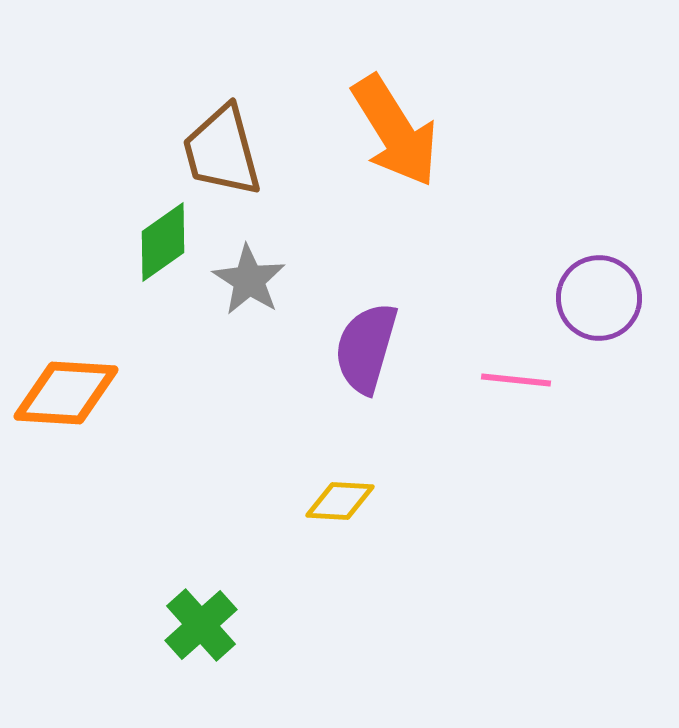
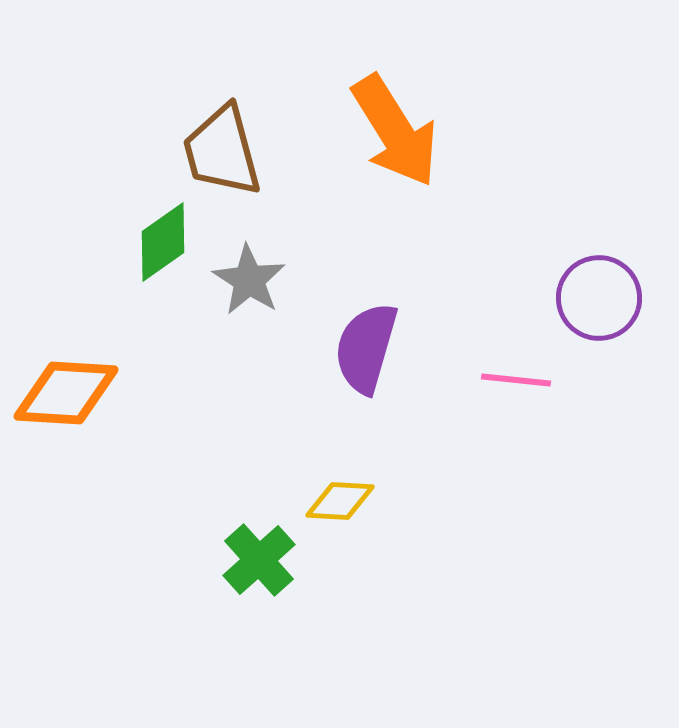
green cross: moved 58 px right, 65 px up
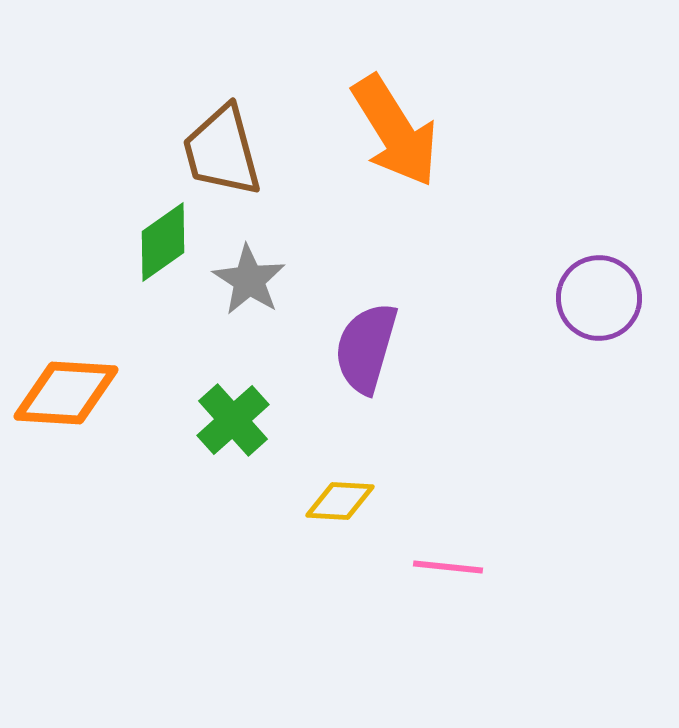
pink line: moved 68 px left, 187 px down
green cross: moved 26 px left, 140 px up
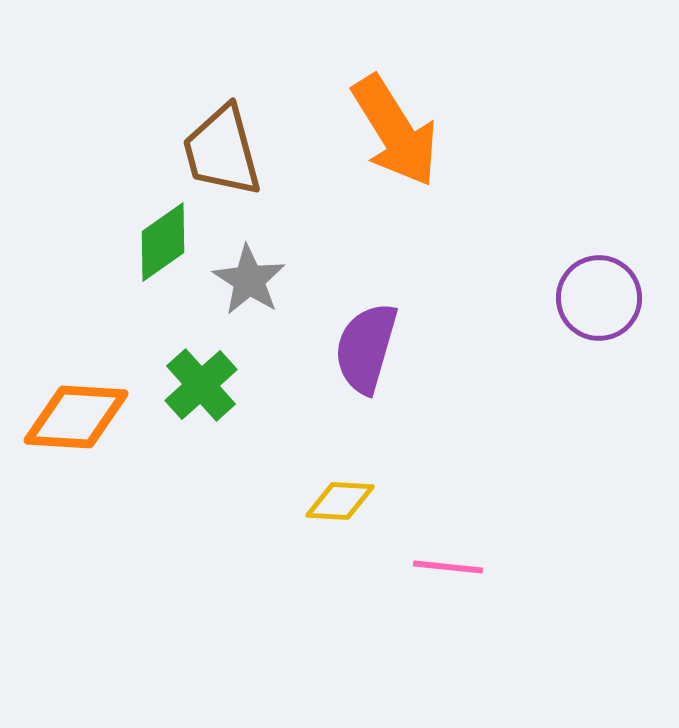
orange diamond: moved 10 px right, 24 px down
green cross: moved 32 px left, 35 px up
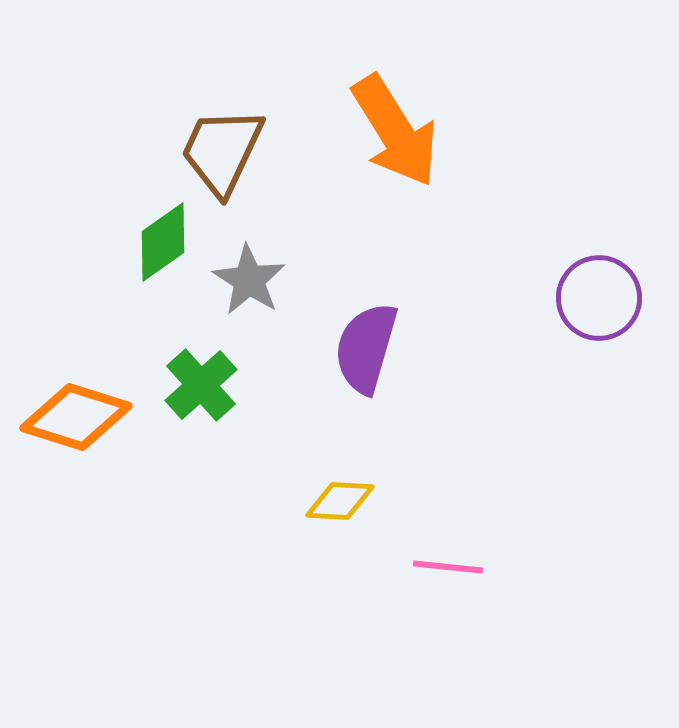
brown trapezoid: rotated 40 degrees clockwise
orange diamond: rotated 14 degrees clockwise
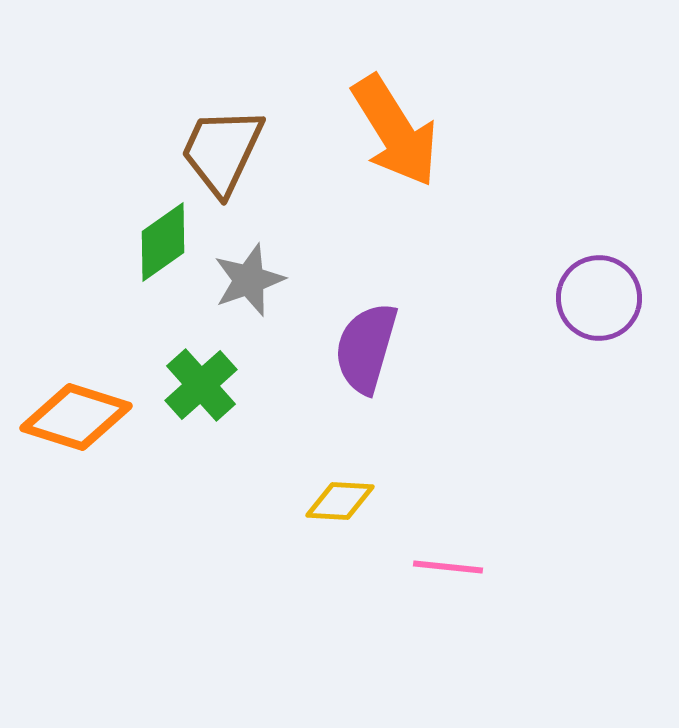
gray star: rotated 20 degrees clockwise
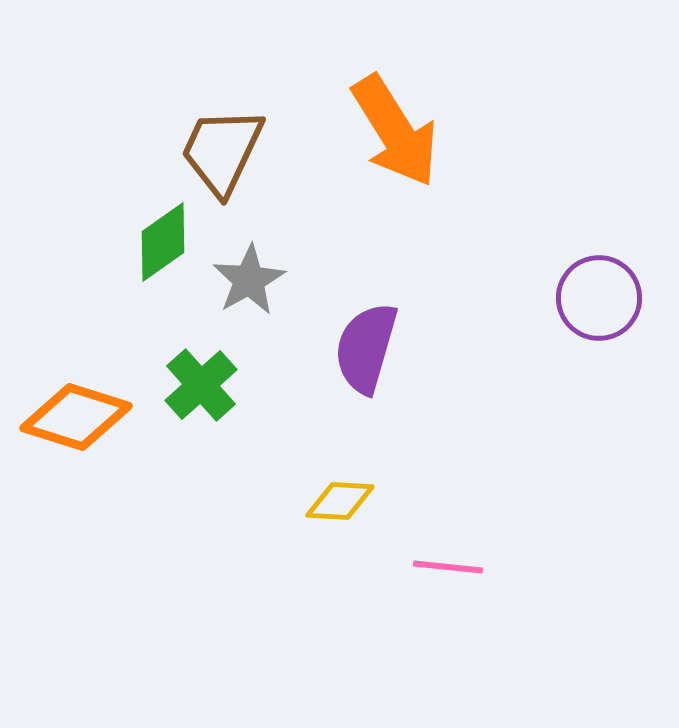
gray star: rotated 10 degrees counterclockwise
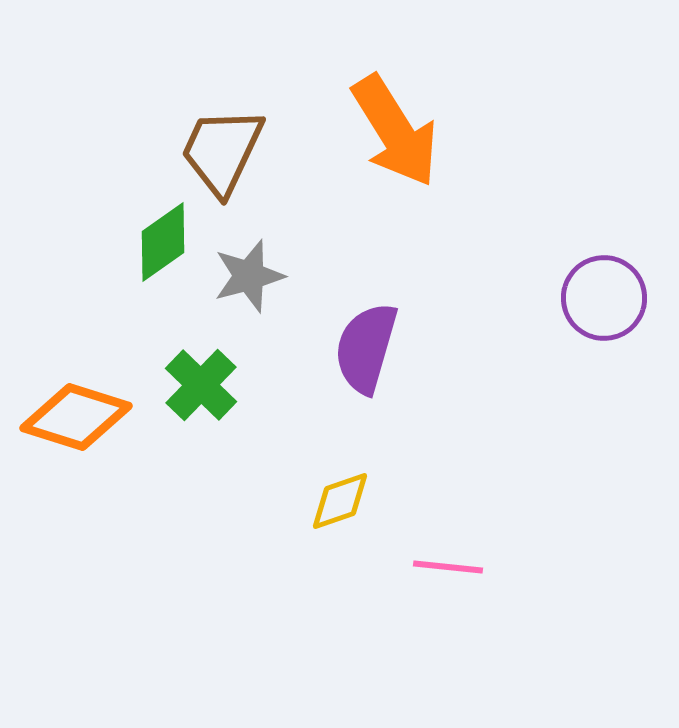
gray star: moved 4 px up; rotated 14 degrees clockwise
purple circle: moved 5 px right
green cross: rotated 4 degrees counterclockwise
yellow diamond: rotated 22 degrees counterclockwise
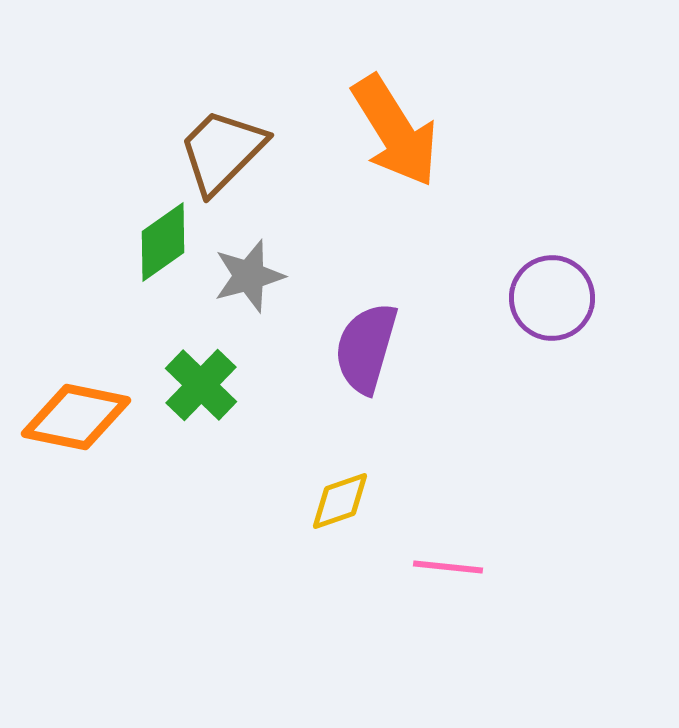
brown trapezoid: rotated 20 degrees clockwise
purple circle: moved 52 px left
orange diamond: rotated 6 degrees counterclockwise
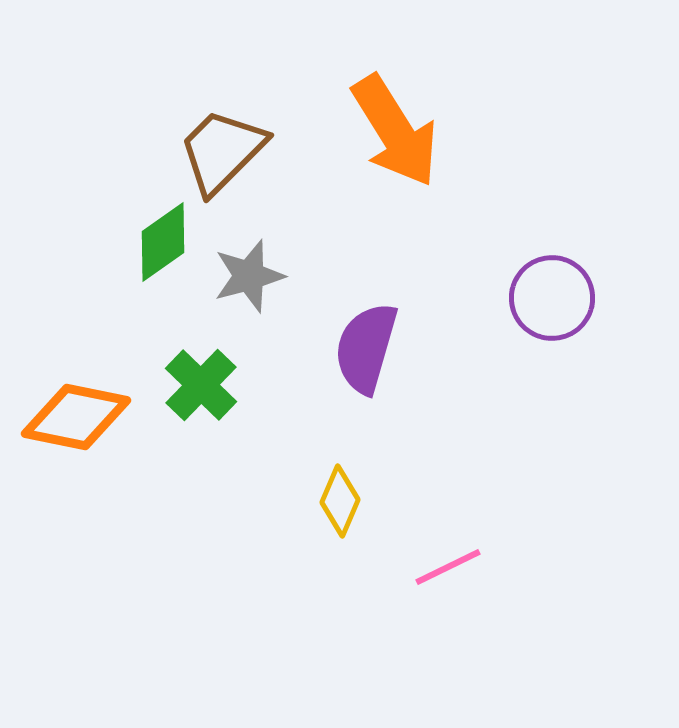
yellow diamond: rotated 48 degrees counterclockwise
pink line: rotated 32 degrees counterclockwise
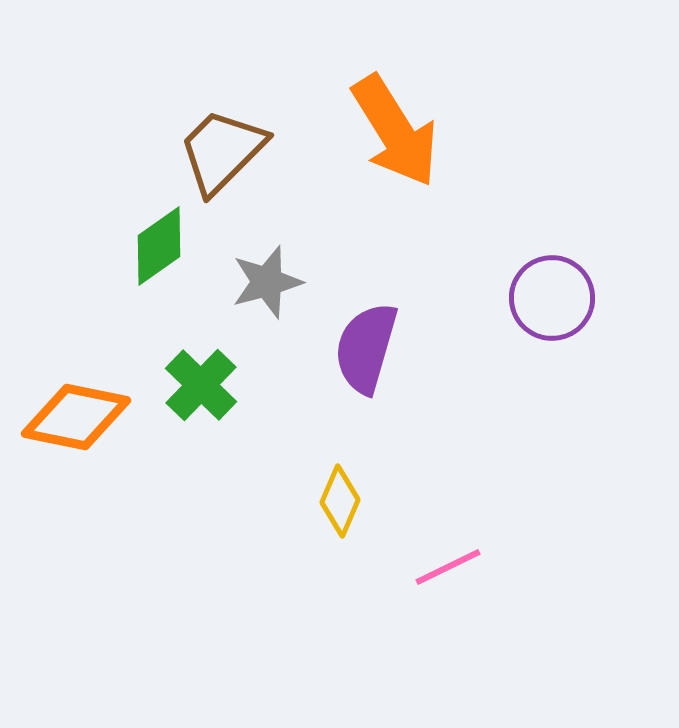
green diamond: moved 4 px left, 4 px down
gray star: moved 18 px right, 6 px down
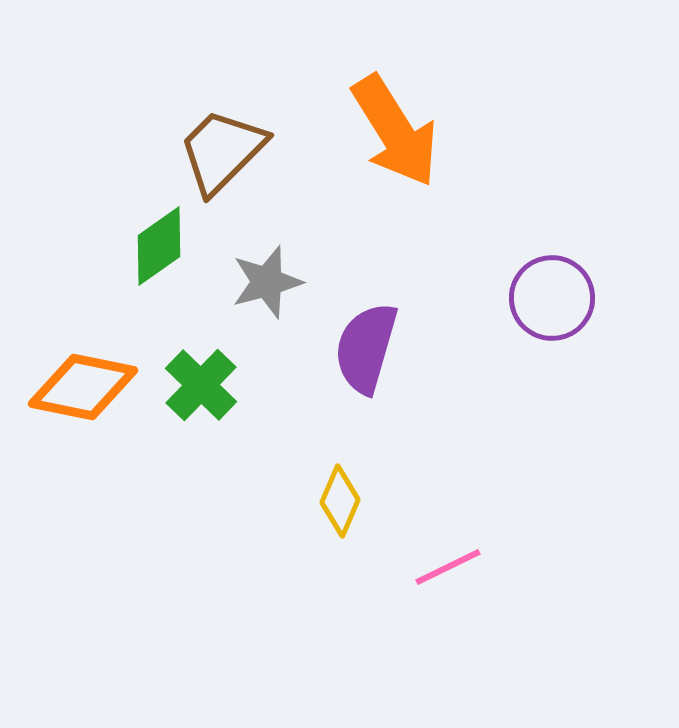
orange diamond: moved 7 px right, 30 px up
